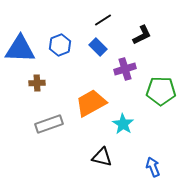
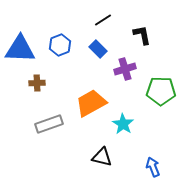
black L-shape: rotated 75 degrees counterclockwise
blue rectangle: moved 2 px down
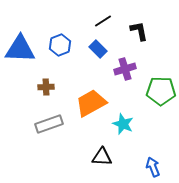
black line: moved 1 px down
black L-shape: moved 3 px left, 4 px up
brown cross: moved 9 px right, 4 px down
cyan star: rotated 10 degrees counterclockwise
black triangle: rotated 10 degrees counterclockwise
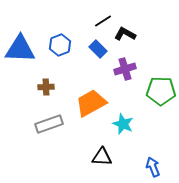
black L-shape: moved 14 px left, 3 px down; rotated 50 degrees counterclockwise
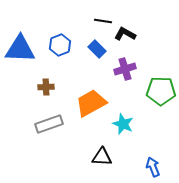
black line: rotated 42 degrees clockwise
blue rectangle: moved 1 px left
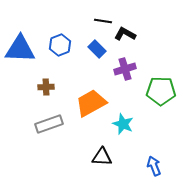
blue arrow: moved 1 px right, 1 px up
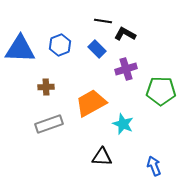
purple cross: moved 1 px right
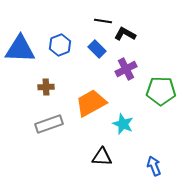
purple cross: rotated 10 degrees counterclockwise
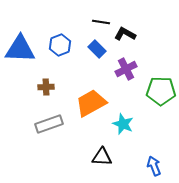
black line: moved 2 px left, 1 px down
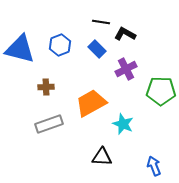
blue triangle: rotated 12 degrees clockwise
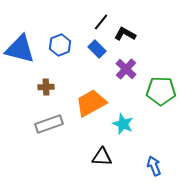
black line: rotated 60 degrees counterclockwise
purple cross: rotated 20 degrees counterclockwise
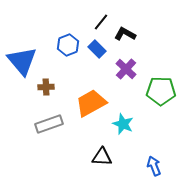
blue hexagon: moved 8 px right
blue triangle: moved 2 px right, 12 px down; rotated 36 degrees clockwise
